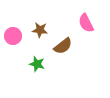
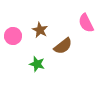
brown star: rotated 21 degrees clockwise
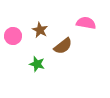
pink semicircle: rotated 126 degrees clockwise
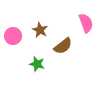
pink semicircle: rotated 60 degrees clockwise
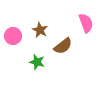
green star: moved 2 px up
